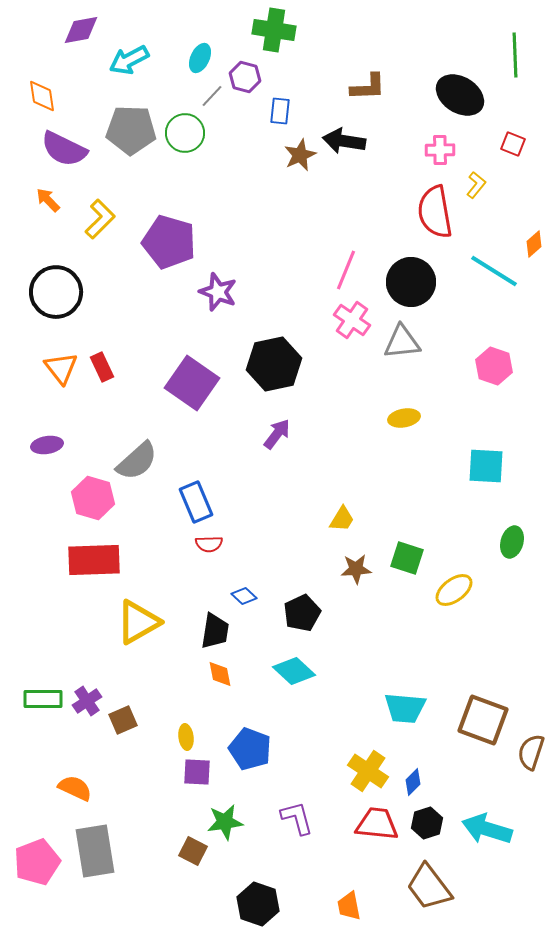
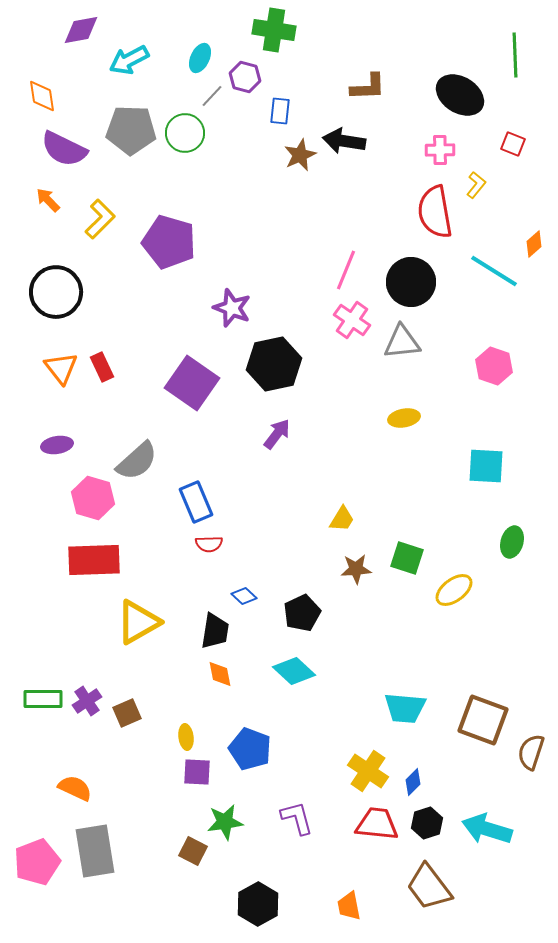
purple star at (218, 292): moved 14 px right, 16 px down
purple ellipse at (47, 445): moved 10 px right
brown square at (123, 720): moved 4 px right, 7 px up
black hexagon at (258, 904): rotated 12 degrees clockwise
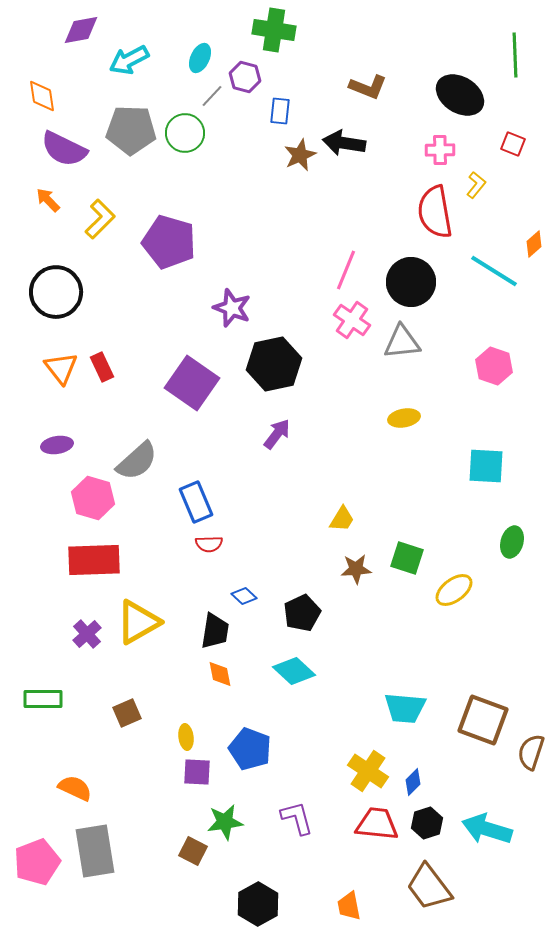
brown L-shape at (368, 87): rotated 24 degrees clockwise
black arrow at (344, 141): moved 2 px down
purple cross at (87, 701): moved 67 px up; rotated 8 degrees counterclockwise
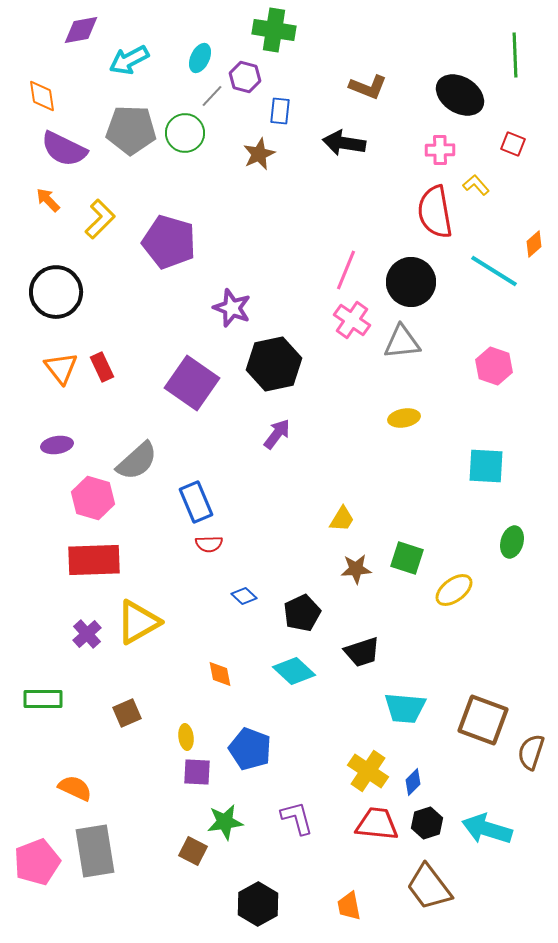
brown star at (300, 155): moved 41 px left, 1 px up
yellow L-shape at (476, 185): rotated 80 degrees counterclockwise
black trapezoid at (215, 631): moved 147 px right, 21 px down; rotated 63 degrees clockwise
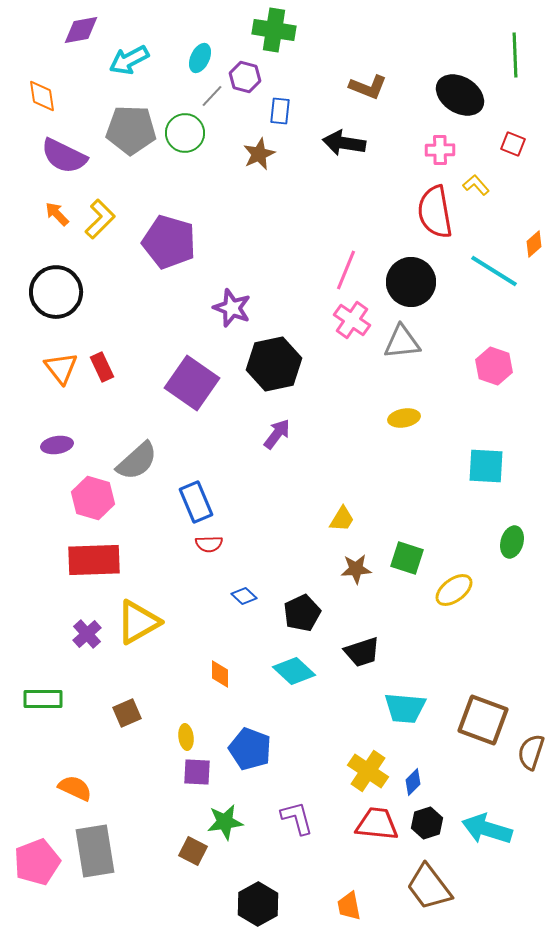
purple semicircle at (64, 149): moved 7 px down
orange arrow at (48, 200): moved 9 px right, 14 px down
orange diamond at (220, 674): rotated 12 degrees clockwise
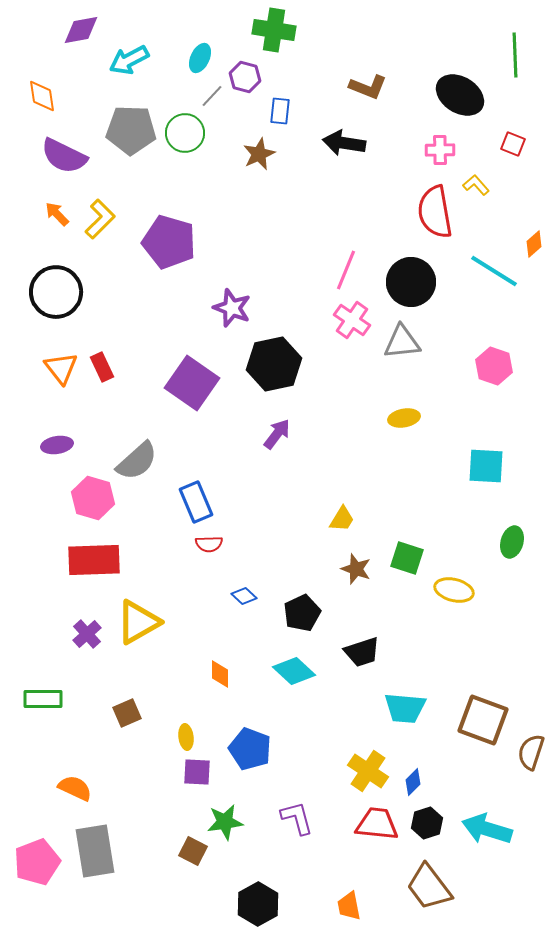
brown star at (356, 569): rotated 24 degrees clockwise
yellow ellipse at (454, 590): rotated 51 degrees clockwise
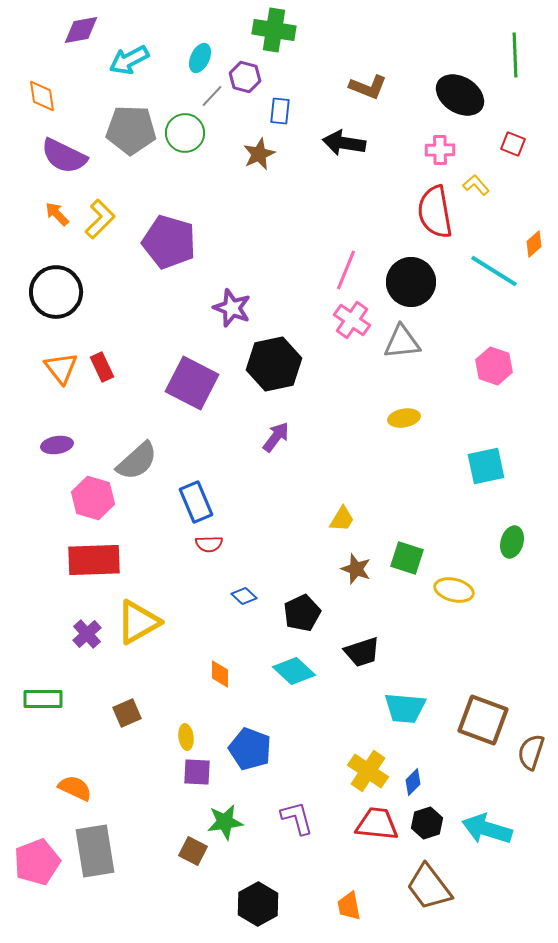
purple square at (192, 383): rotated 8 degrees counterclockwise
purple arrow at (277, 434): moved 1 px left, 3 px down
cyan square at (486, 466): rotated 15 degrees counterclockwise
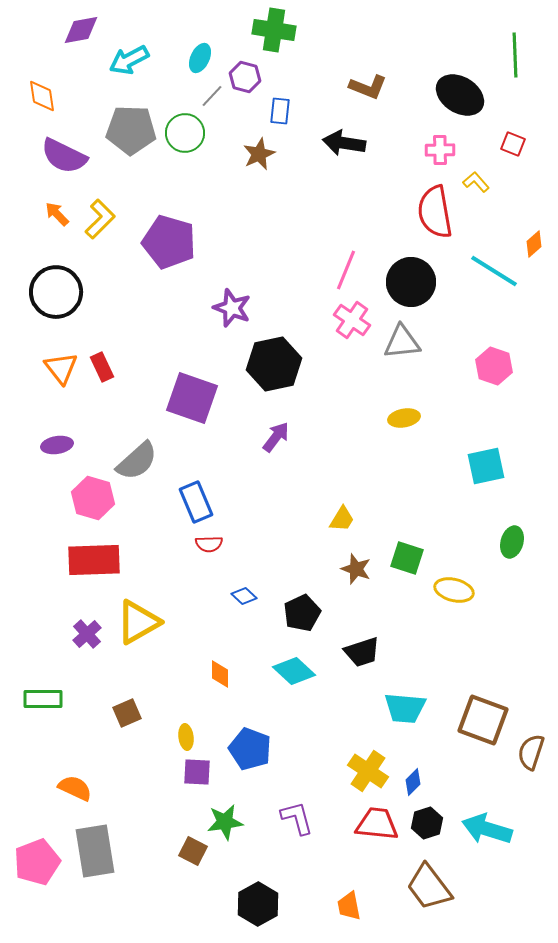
yellow L-shape at (476, 185): moved 3 px up
purple square at (192, 383): moved 15 px down; rotated 8 degrees counterclockwise
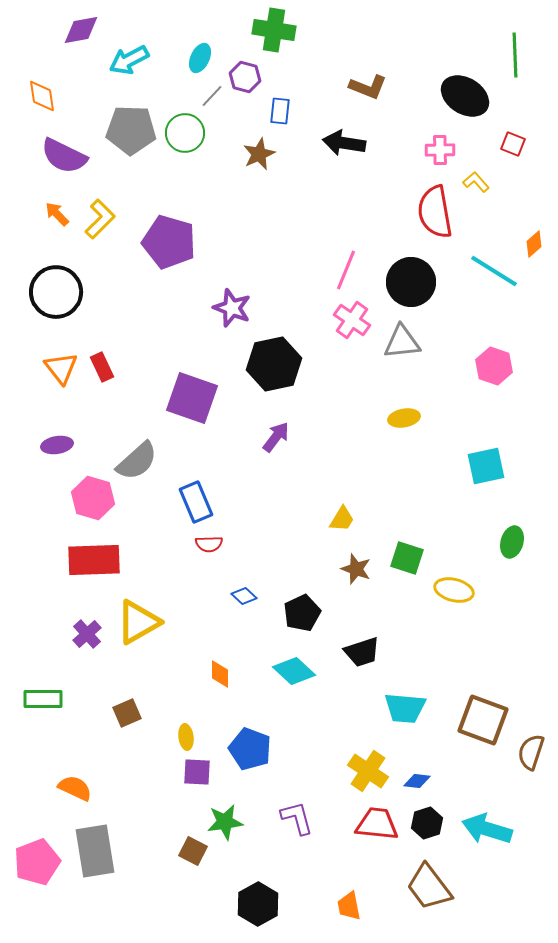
black ellipse at (460, 95): moved 5 px right, 1 px down
blue diamond at (413, 782): moved 4 px right, 1 px up; rotated 52 degrees clockwise
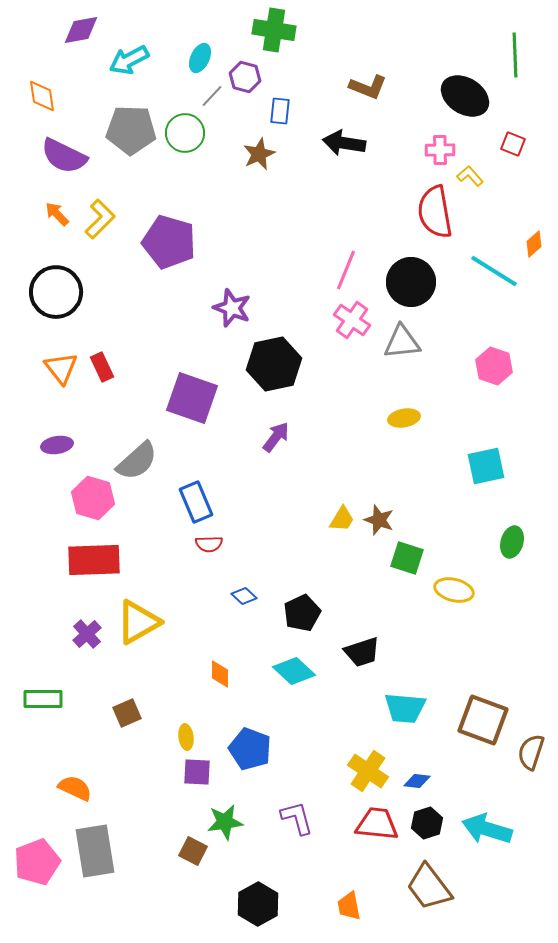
yellow L-shape at (476, 182): moved 6 px left, 6 px up
brown star at (356, 569): moved 23 px right, 49 px up
